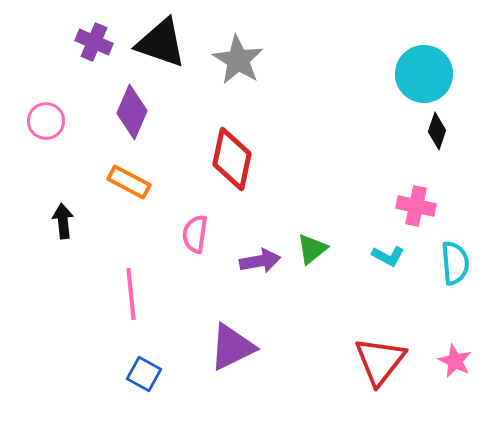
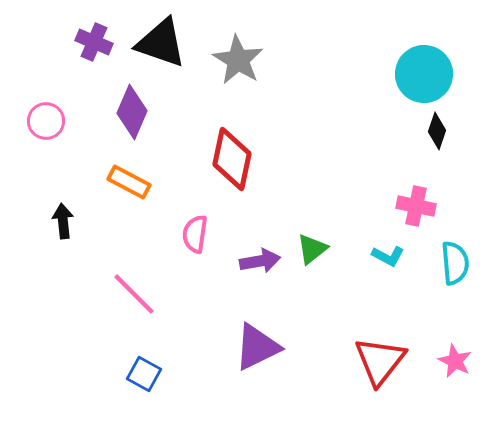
pink line: moved 3 px right; rotated 39 degrees counterclockwise
purple triangle: moved 25 px right
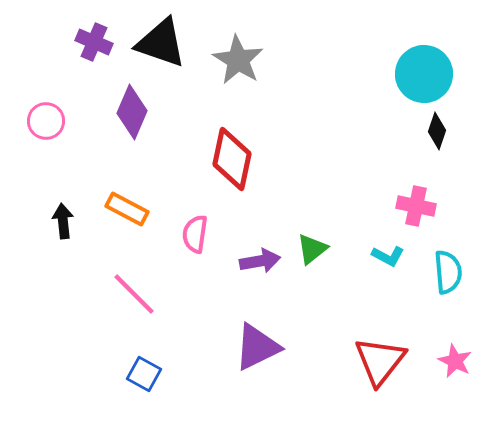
orange rectangle: moved 2 px left, 27 px down
cyan semicircle: moved 7 px left, 9 px down
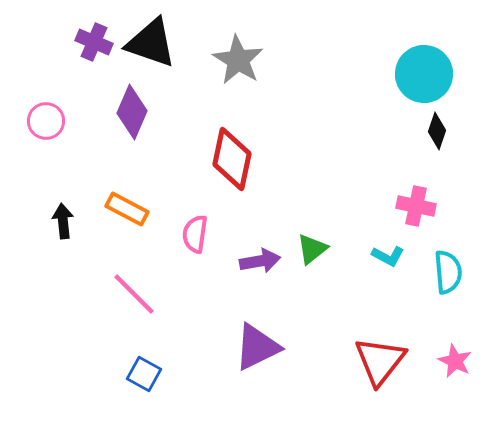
black triangle: moved 10 px left
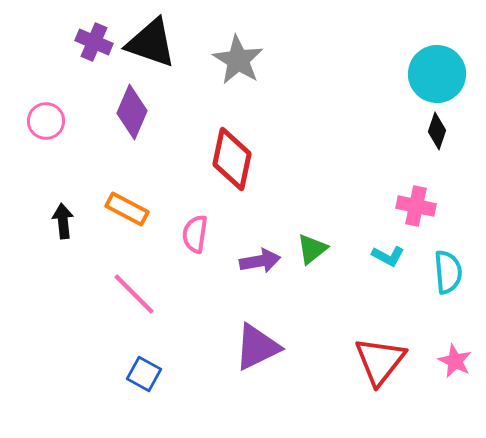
cyan circle: moved 13 px right
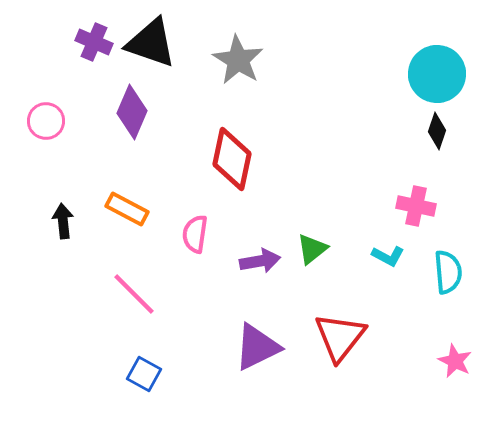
red triangle: moved 40 px left, 24 px up
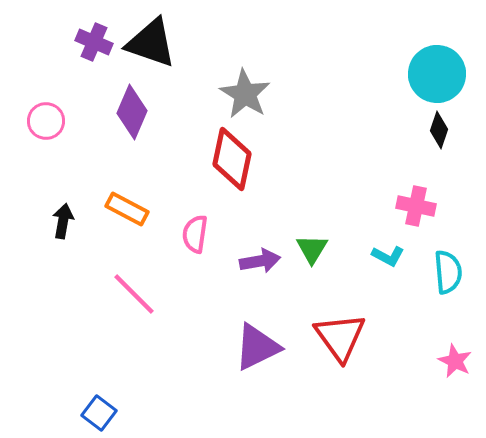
gray star: moved 7 px right, 34 px down
black diamond: moved 2 px right, 1 px up
black arrow: rotated 16 degrees clockwise
green triangle: rotated 20 degrees counterclockwise
red triangle: rotated 14 degrees counterclockwise
blue square: moved 45 px left, 39 px down; rotated 8 degrees clockwise
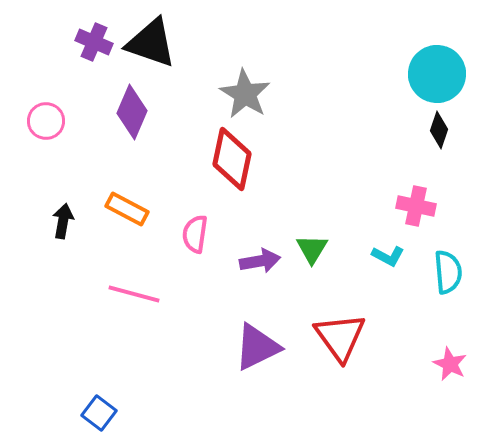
pink line: rotated 30 degrees counterclockwise
pink star: moved 5 px left, 3 px down
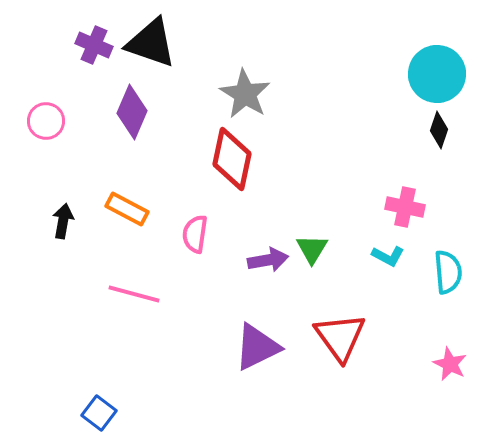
purple cross: moved 3 px down
pink cross: moved 11 px left, 1 px down
purple arrow: moved 8 px right, 1 px up
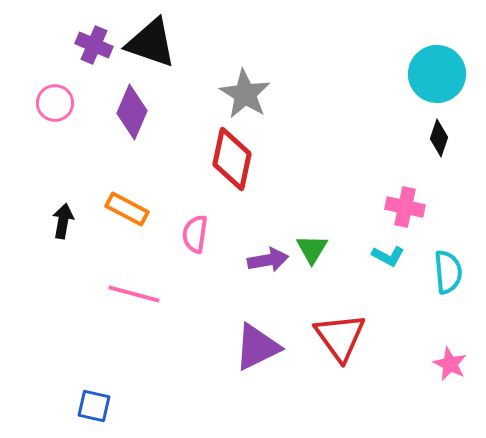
pink circle: moved 9 px right, 18 px up
black diamond: moved 8 px down
blue square: moved 5 px left, 7 px up; rotated 24 degrees counterclockwise
